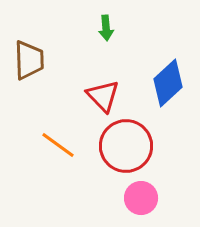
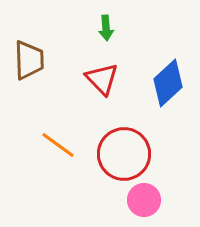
red triangle: moved 1 px left, 17 px up
red circle: moved 2 px left, 8 px down
pink circle: moved 3 px right, 2 px down
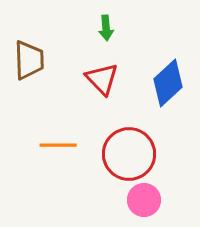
orange line: rotated 36 degrees counterclockwise
red circle: moved 5 px right
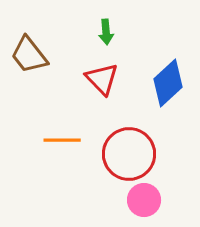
green arrow: moved 4 px down
brown trapezoid: moved 5 px up; rotated 144 degrees clockwise
orange line: moved 4 px right, 5 px up
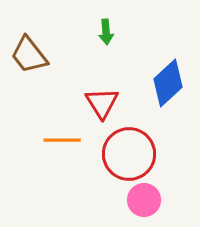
red triangle: moved 24 px down; rotated 12 degrees clockwise
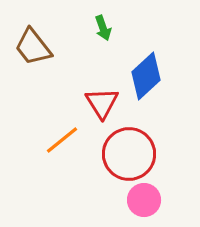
green arrow: moved 3 px left, 4 px up; rotated 15 degrees counterclockwise
brown trapezoid: moved 4 px right, 8 px up
blue diamond: moved 22 px left, 7 px up
orange line: rotated 39 degrees counterclockwise
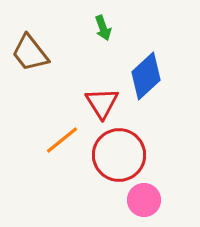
brown trapezoid: moved 3 px left, 6 px down
red circle: moved 10 px left, 1 px down
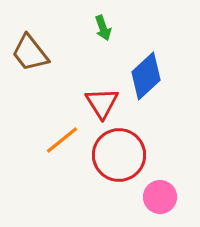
pink circle: moved 16 px right, 3 px up
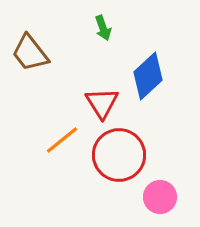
blue diamond: moved 2 px right
